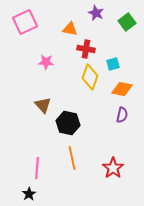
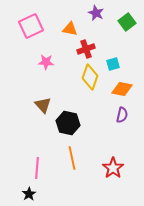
pink square: moved 6 px right, 4 px down
red cross: rotated 30 degrees counterclockwise
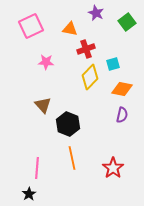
yellow diamond: rotated 25 degrees clockwise
black hexagon: moved 1 px down; rotated 10 degrees clockwise
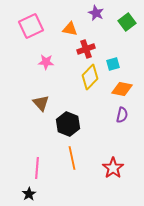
brown triangle: moved 2 px left, 2 px up
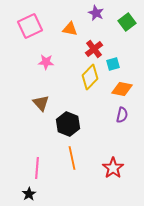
pink square: moved 1 px left
red cross: moved 8 px right; rotated 18 degrees counterclockwise
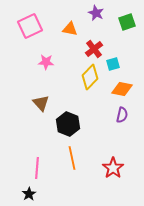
green square: rotated 18 degrees clockwise
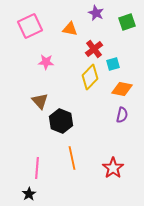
brown triangle: moved 1 px left, 2 px up
black hexagon: moved 7 px left, 3 px up
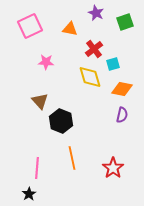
green square: moved 2 px left
yellow diamond: rotated 60 degrees counterclockwise
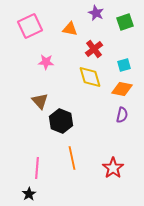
cyan square: moved 11 px right, 1 px down
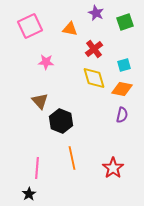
yellow diamond: moved 4 px right, 1 px down
